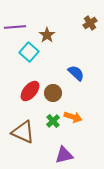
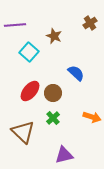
purple line: moved 2 px up
brown star: moved 7 px right, 1 px down; rotated 14 degrees counterclockwise
orange arrow: moved 19 px right
green cross: moved 3 px up
brown triangle: rotated 20 degrees clockwise
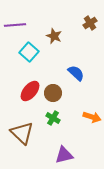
green cross: rotated 16 degrees counterclockwise
brown triangle: moved 1 px left, 1 px down
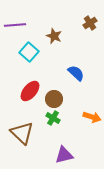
brown circle: moved 1 px right, 6 px down
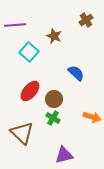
brown cross: moved 4 px left, 3 px up
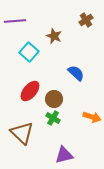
purple line: moved 4 px up
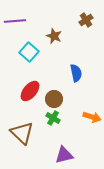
blue semicircle: rotated 36 degrees clockwise
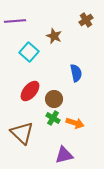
orange arrow: moved 17 px left, 6 px down
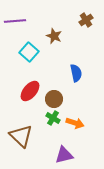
brown triangle: moved 1 px left, 3 px down
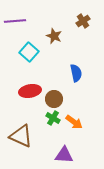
brown cross: moved 3 px left, 1 px down
red ellipse: rotated 40 degrees clockwise
orange arrow: moved 1 px left, 1 px up; rotated 18 degrees clockwise
brown triangle: rotated 20 degrees counterclockwise
purple triangle: rotated 18 degrees clockwise
